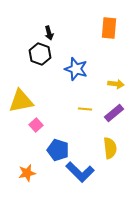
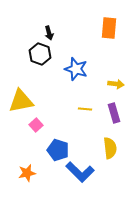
purple rectangle: rotated 66 degrees counterclockwise
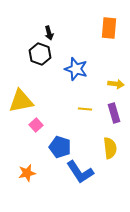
blue pentagon: moved 2 px right, 3 px up
blue L-shape: rotated 12 degrees clockwise
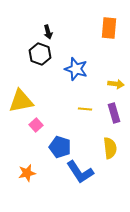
black arrow: moved 1 px left, 1 px up
